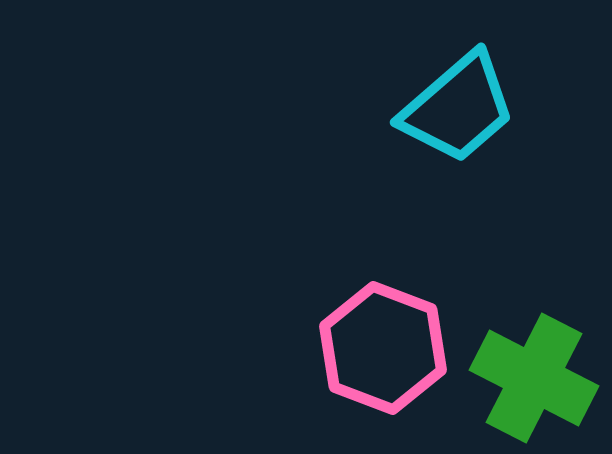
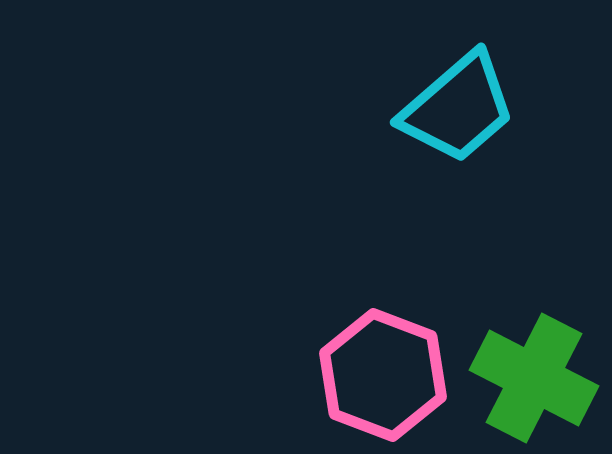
pink hexagon: moved 27 px down
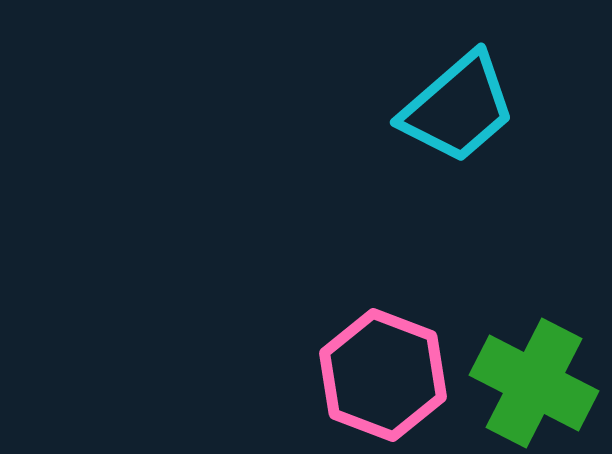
green cross: moved 5 px down
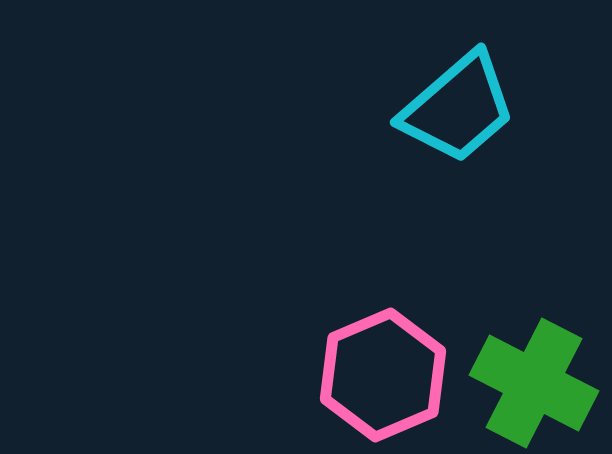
pink hexagon: rotated 16 degrees clockwise
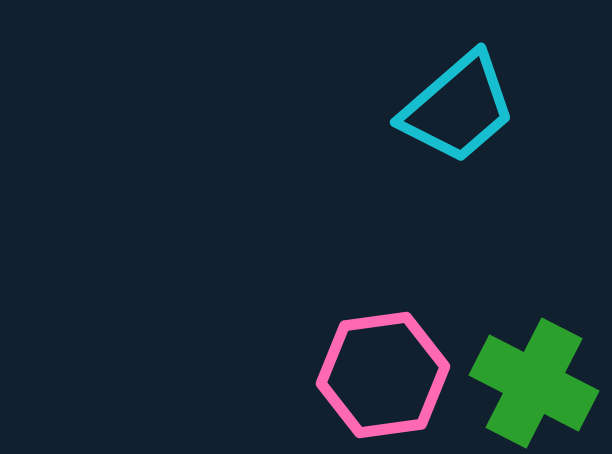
pink hexagon: rotated 15 degrees clockwise
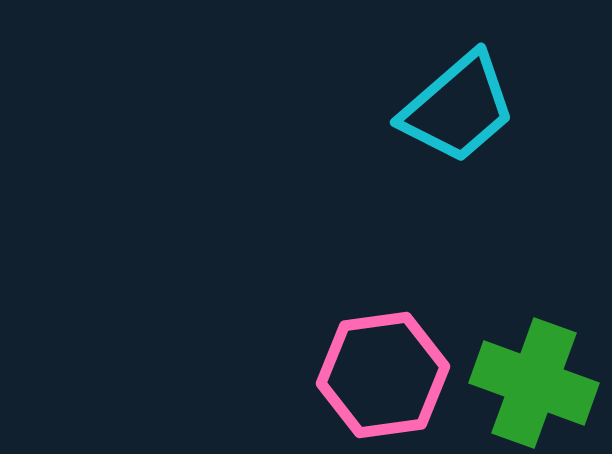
green cross: rotated 7 degrees counterclockwise
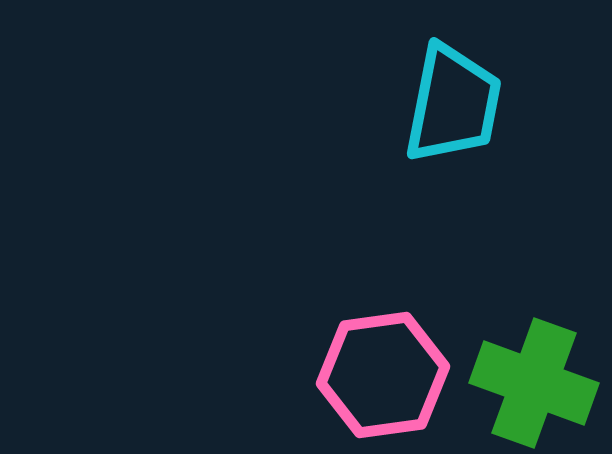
cyan trapezoid: moved 5 px left, 4 px up; rotated 38 degrees counterclockwise
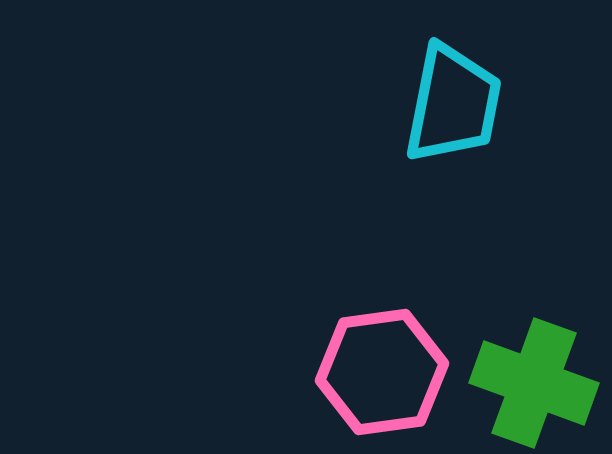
pink hexagon: moved 1 px left, 3 px up
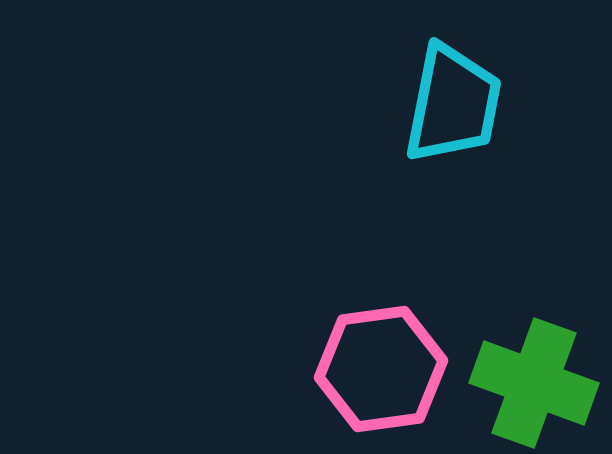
pink hexagon: moved 1 px left, 3 px up
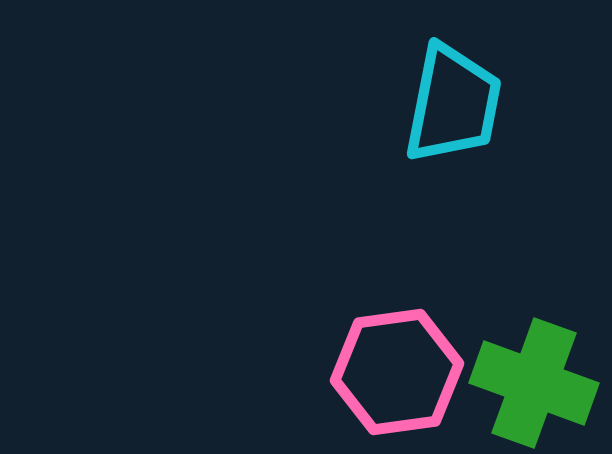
pink hexagon: moved 16 px right, 3 px down
